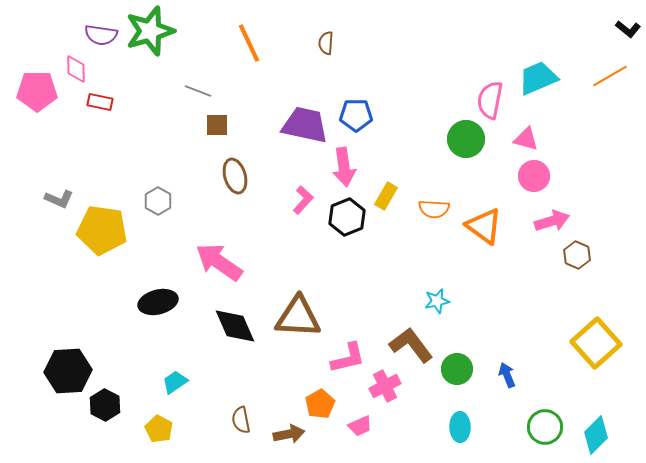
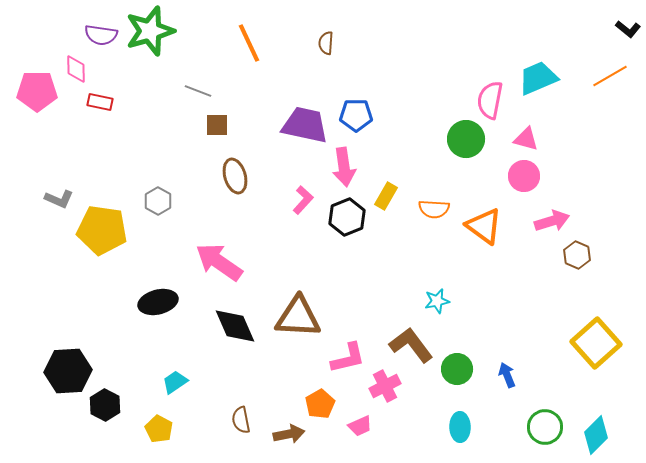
pink circle at (534, 176): moved 10 px left
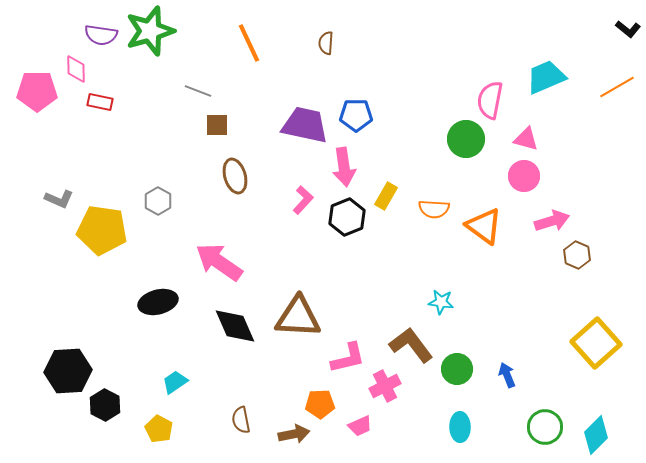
orange line at (610, 76): moved 7 px right, 11 px down
cyan trapezoid at (538, 78): moved 8 px right, 1 px up
cyan star at (437, 301): moved 4 px right, 1 px down; rotated 20 degrees clockwise
orange pentagon at (320, 404): rotated 28 degrees clockwise
brown arrow at (289, 434): moved 5 px right
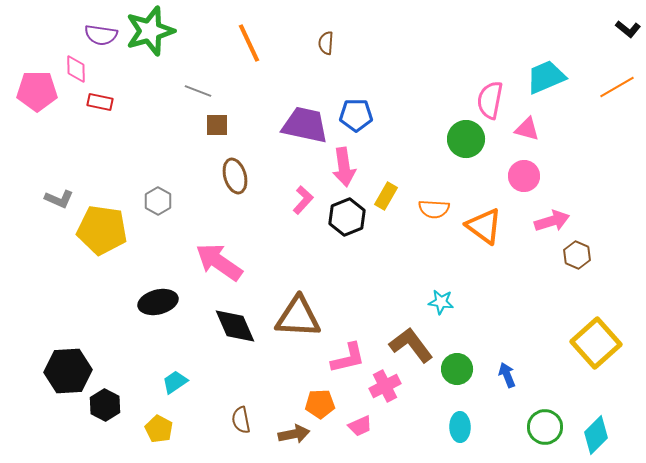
pink triangle at (526, 139): moved 1 px right, 10 px up
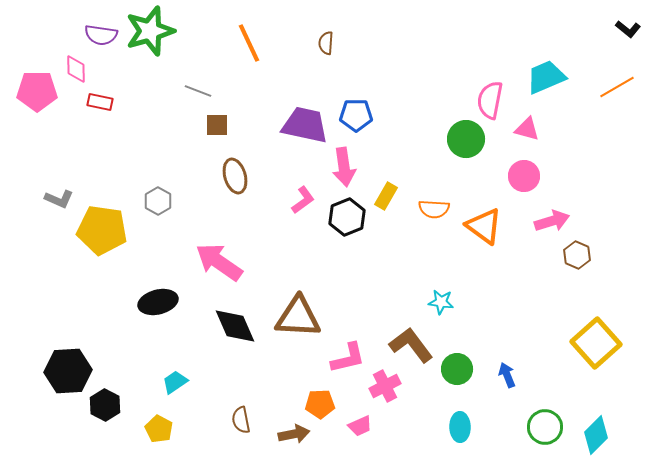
pink L-shape at (303, 200): rotated 12 degrees clockwise
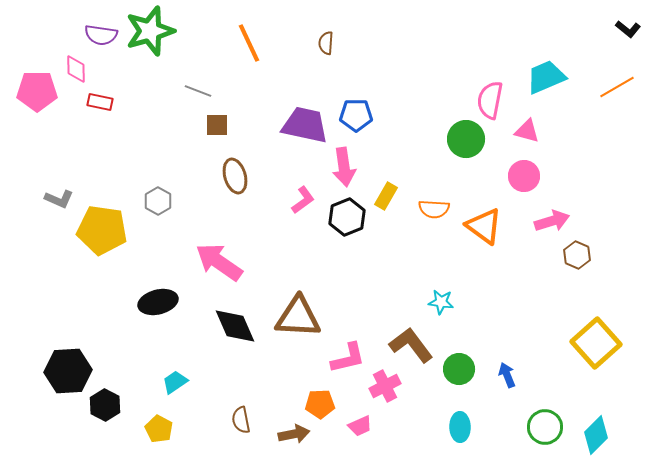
pink triangle at (527, 129): moved 2 px down
green circle at (457, 369): moved 2 px right
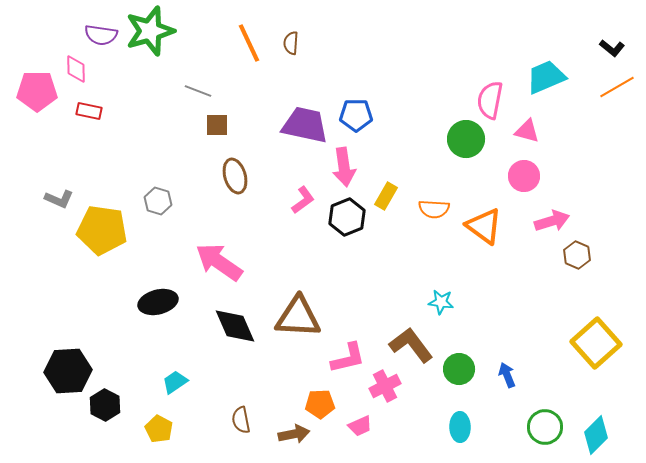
black L-shape at (628, 29): moved 16 px left, 19 px down
brown semicircle at (326, 43): moved 35 px left
red rectangle at (100, 102): moved 11 px left, 9 px down
gray hexagon at (158, 201): rotated 12 degrees counterclockwise
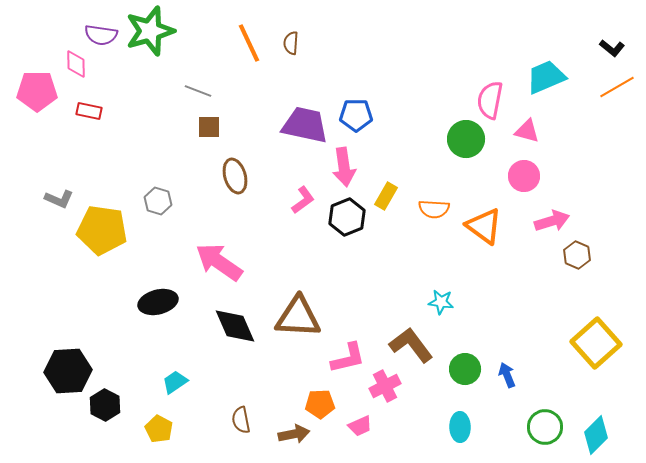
pink diamond at (76, 69): moved 5 px up
brown square at (217, 125): moved 8 px left, 2 px down
green circle at (459, 369): moved 6 px right
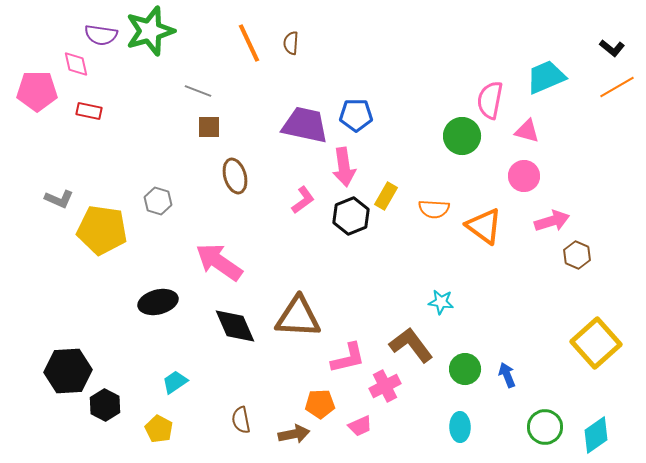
pink diamond at (76, 64): rotated 12 degrees counterclockwise
green circle at (466, 139): moved 4 px left, 3 px up
black hexagon at (347, 217): moved 4 px right, 1 px up
cyan diamond at (596, 435): rotated 9 degrees clockwise
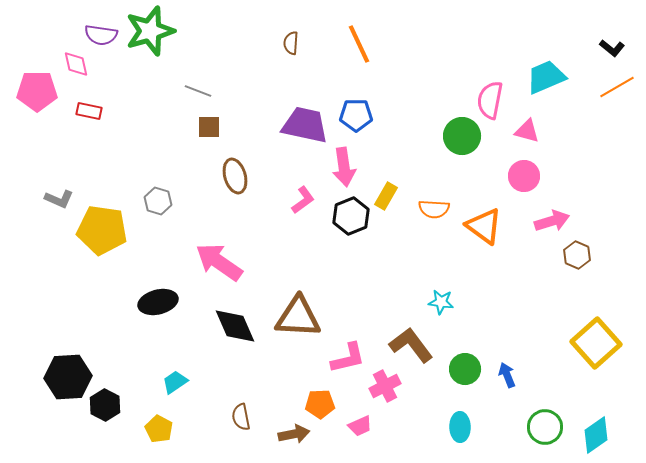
orange line at (249, 43): moved 110 px right, 1 px down
black hexagon at (68, 371): moved 6 px down
brown semicircle at (241, 420): moved 3 px up
